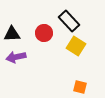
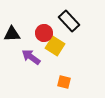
yellow square: moved 21 px left
purple arrow: moved 15 px right; rotated 48 degrees clockwise
orange square: moved 16 px left, 5 px up
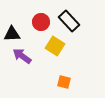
red circle: moved 3 px left, 11 px up
purple arrow: moved 9 px left, 1 px up
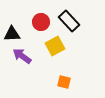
yellow square: rotated 30 degrees clockwise
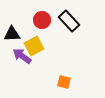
red circle: moved 1 px right, 2 px up
yellow square: moved 21 px left
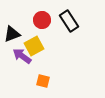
black rectangle: rotated 10 degrees clockwise
black triangle: rotated 18 degrees counterclockwise
orange square: moved 21 px left, 1 px up
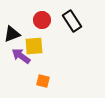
black rectangle: moved 3 px right
yellow square: rotated 24 degrees clockwise
purple arrow: moved 1 px left
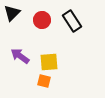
black triangle: moved 21 px up; rotated 24 degrees counterclockwise
yellow square: moved 15 px right, 16 px down
purple arrow: moved 1 px left
orange square: moved 1 px right
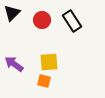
purple arrow: moved 6 px left, 8 px down
